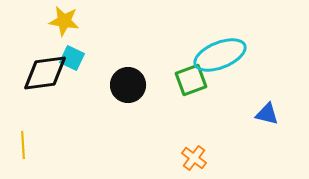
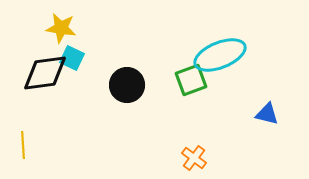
yellow star: moved 3 px left, 7 px down
black circle: moved 1 px left
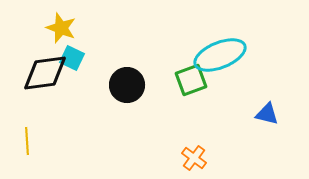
yellow star: rotated 12 degrees clockwise
yellow line: moved 4 px right, 4 px up
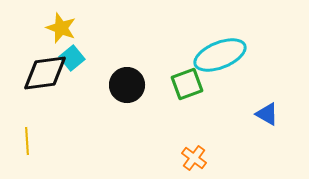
cyan square: rotated 25 degrees clockwise
green square: moved 4 px left, 4 px down
blue triangle: rotated 15 degrees clockwise
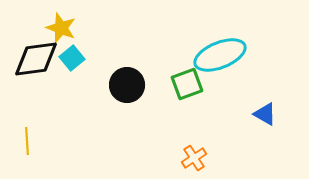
black diamond: moved 9 px left, 14 px up
blue triangle: moved 2 px left
orange cross: rotated 20 degrees clockwise
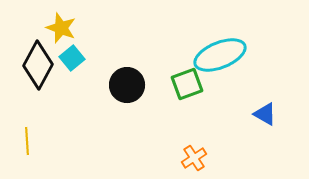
black diamond: moved 2 px right, 6 px down; rotated 54 degrees counterclockwise
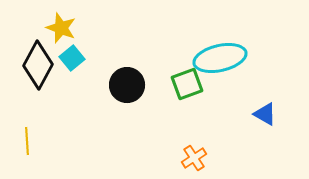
cyan ellipse: moved 3 px down; rotated 9 degrees clockwise
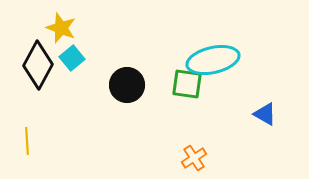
cyan ellipse: moved 7 px left, 2 px down
green square: rotated 28 degrees clockwise
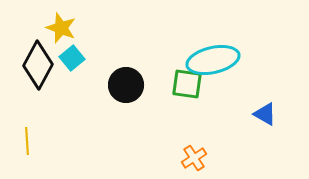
black circle: moved 1 px left
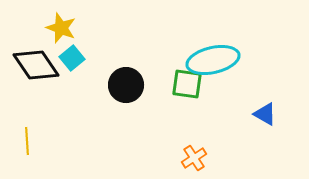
black diamond: moved 2 px left; rotated 63 degrees counterclockwise
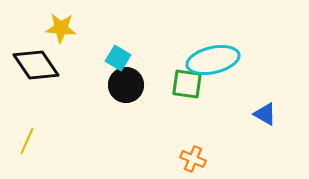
yellow star: rotated 16 degrees counterclockwise
cyan square: moved 46 px right; rotated 20 degrees counterclockwise
yellow line: rotated 28 degrees clockwise
orange cross: moved 1 px left, 1 px down; rotated 35 degrees counterclockwise
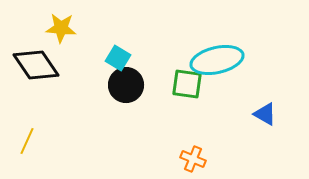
cyan ellipse: moved 4 px right
